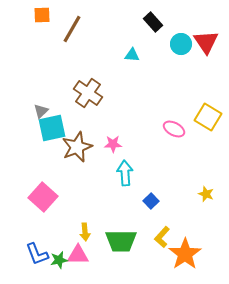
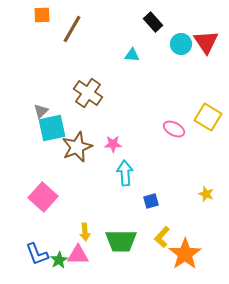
blue square: rotated 28 degrees clockwise
green star: rotated 18 degrees counterclockwise
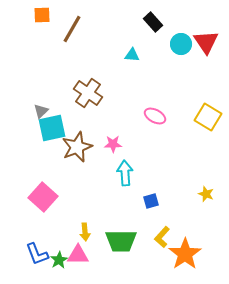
pink ellipse: moved 19 px left, 13 px up
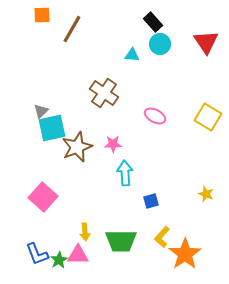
cyan circle: moved 21 px left
brown cross: moved 16 px right
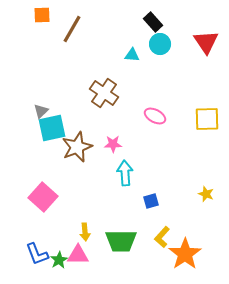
yellow square: moved 1 px left, 2 px down; rotated 32 degrees counterclockwise
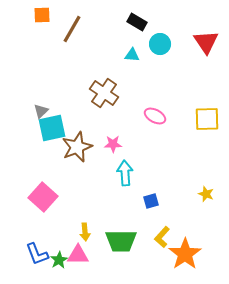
black rectangle: moved 16 px left; rotated 18 degrees counterclockwise
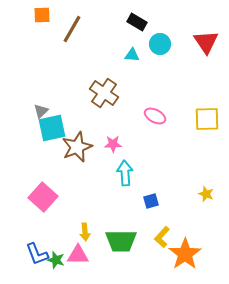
green star: moved 3 px left; rotated 24 degrees counterclockwise
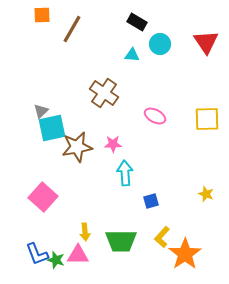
brown star: rotated 12 degrees clockwise
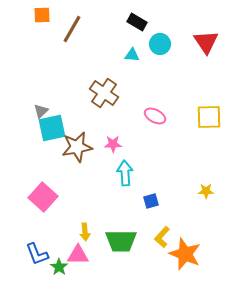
yellow square: moved 2 px right, 2 px up
yellow star: moved 3 px up; rotated 21 degrees counterclockwise
orange star: rotated 16 degrees counterclockwise
green star: moved 3 px right, 7 px down; rotated 18 degrees clockwise
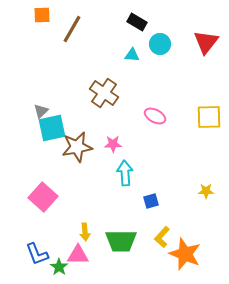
red triangle: rotated 12 degrees clockwise
